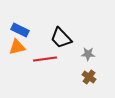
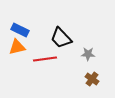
brown cross: moved 3 px right, 2 px down
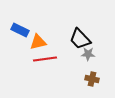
black trapezoid: moved 19 px right, 1 px down
orange triangle: moved 21 px right, 5 px up
brown cross: rotated 24 degrees counterclockwise
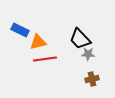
brown cross: rotated 24 degrees counterclockwise
